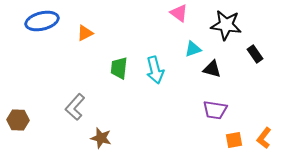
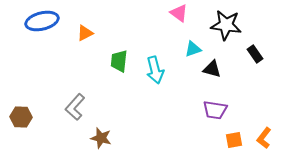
green trapezoid: moved 7 px up
brown hexagon: moved 3 px right, 3 px up
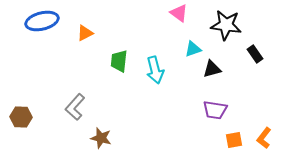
black triangle: rotated 30 degrees counterclockwise
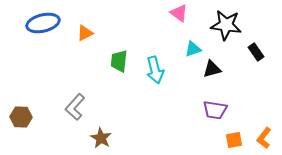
blue ellipse: moved 1 px right, 2 px down
black rectangle: moved 1 px right, 2 px up
brown star: rotated 15 degrees clockwise
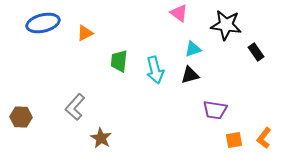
black triangle: moved 22 px left, 6 px down
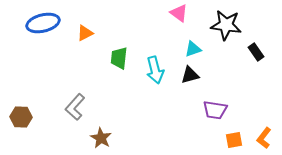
green trapezoid: moved 3 px up
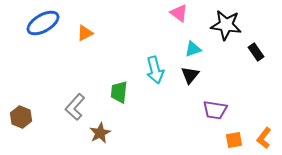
blue ellipse: rotated 16 degrees counterclockwise
green trapezoid: moved 34 px down
black triangle: rotated 36 degrees counterclockwise
brown hexagon: rotated 20 degrees clockwise
brown star: moved 1 px left, 5 px up; rotated 15 degrees clockwise
